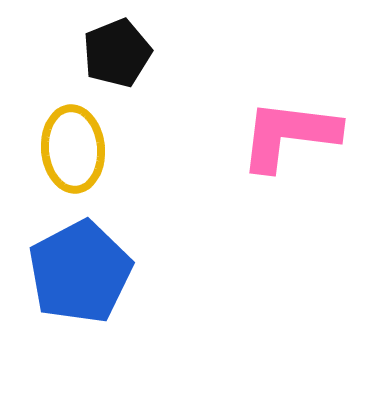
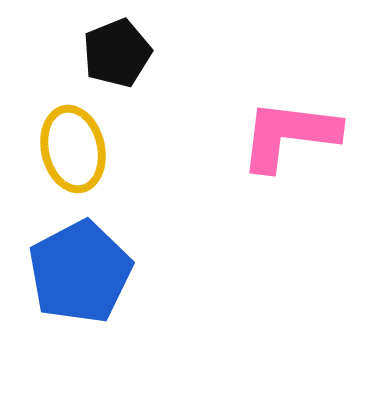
yellow ellipse: rotated 8 degrees counterclockwise
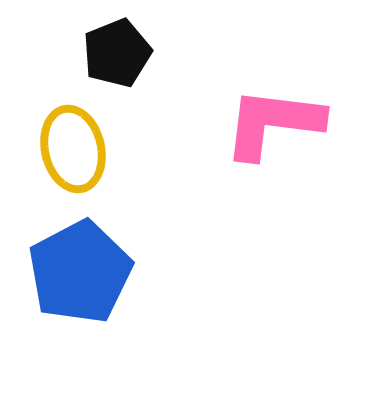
pink L-shape: moved 16 px left, 12 px up
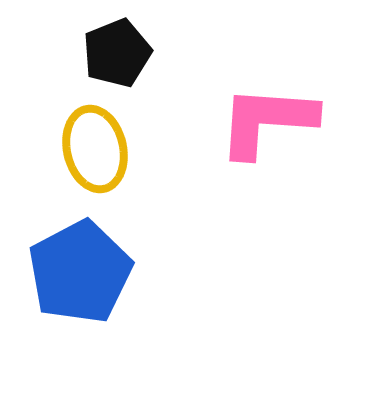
pink L-shape: moved 6 px left, 2 px up; rotated 3 degrees counterclockwise
yellow ellipse: moved 22 px right
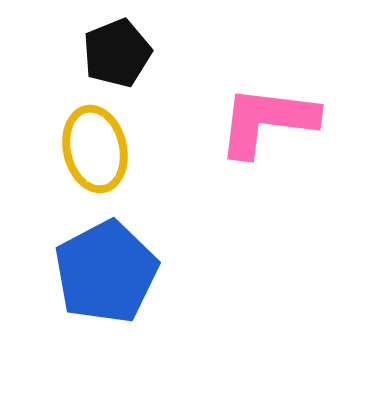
pink L-shape: rotated 3 degrees clockwise
blue pentagon: moved 26 px right
